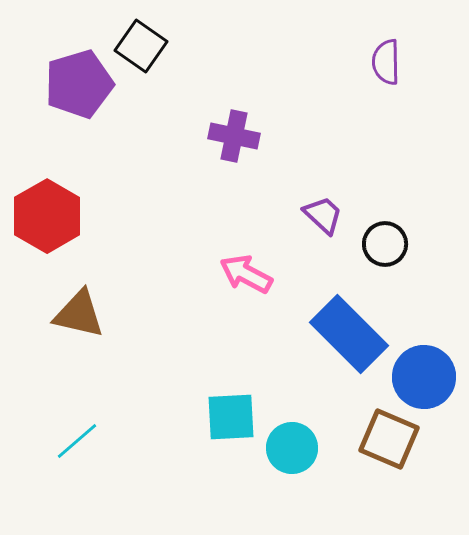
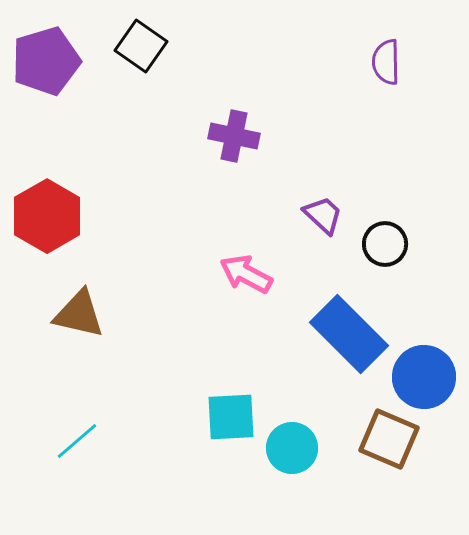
purple pentagon: moved 33 px left, 23 px up
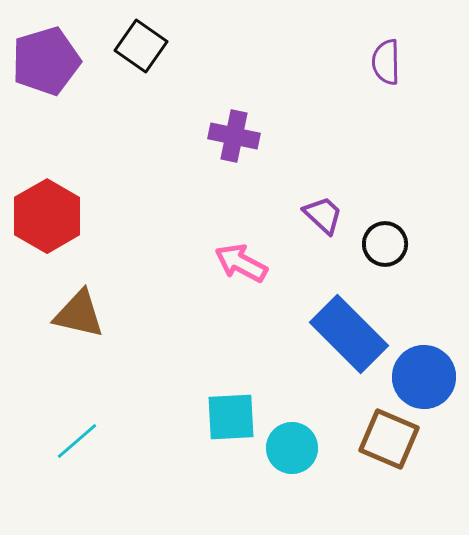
pink arrow: moved 5 px left, 11 px up
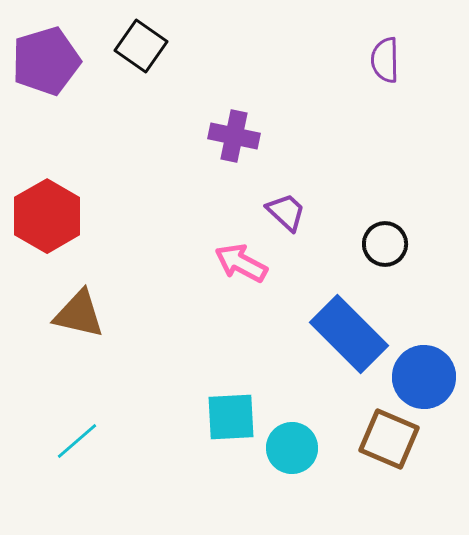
purple semicircle: moved 1 px left, 2 px up
purple trapezoid: moved 37 px left, 3 px up
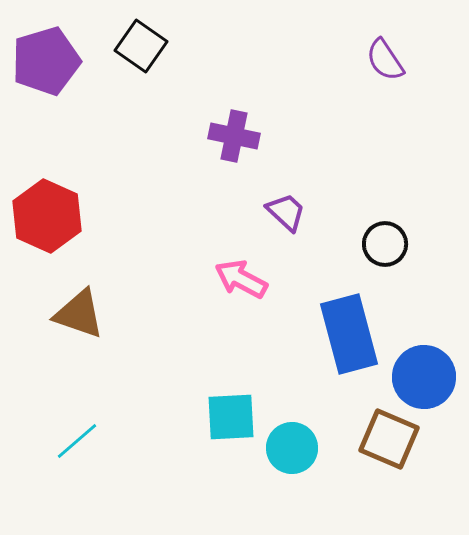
purple semicircle: rotated 33 degrees counterclockwise
red hexagon: rotated 6 degrees counterclockwise
pink arrow: moved 16 px down
brown triangle: rotated 6 degrees clockwise
blue rectangle: rotated 30 degrees clockwise
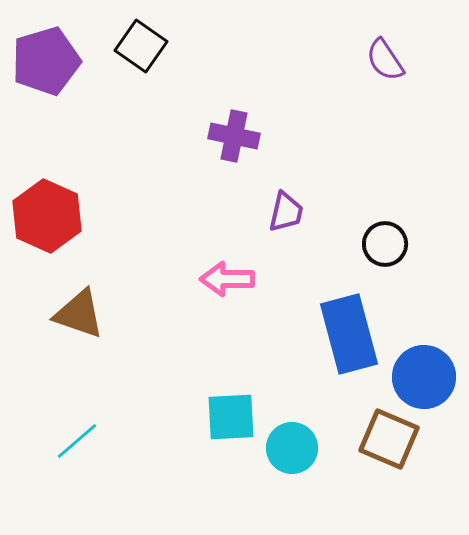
purple trapezoid: rotated 60 degrees clockwise
pink arrow: moved 14 px left; rotated 28 degrees counterclockwise
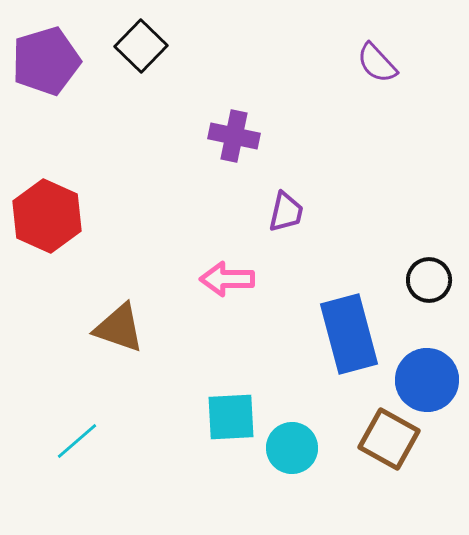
black square: rotated 9 degrees clockwise
purple semicircle: moved 8 px left, 3 px down; rotated 9 degrees counterclockwise
black circle: moved 44 px right, 36 px down
brown triangle: moved 40 px right, 14 px down
blue circle: moved 3 px right, 3 px down
brown square: rotated 6 degrees clockwise
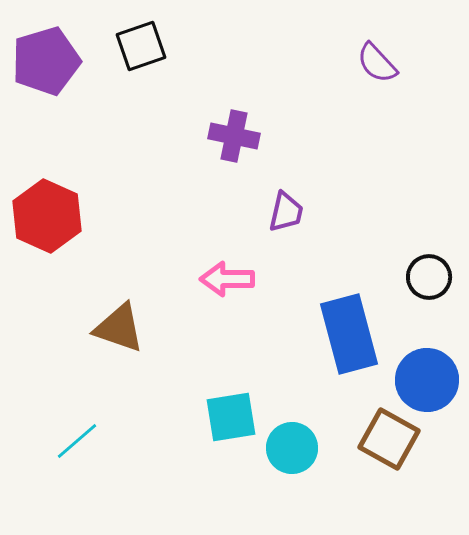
black square: rotated 27 degrees clockwise
black circle: moved 3 px up
cyan square: rotated 6 degrees counterclockwise
